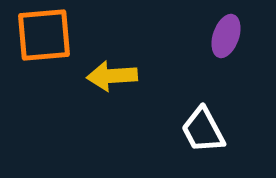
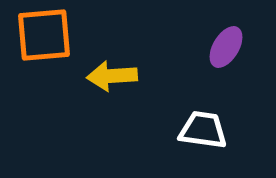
purple ellipse: moved 11 px down; rotated 12 degrees clockwise
white trapezoid: rotated 126 degrees clockwise
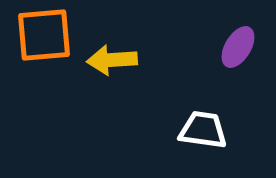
purple ellipse: moved 12 px right
yellow arrow: moved 16 px up
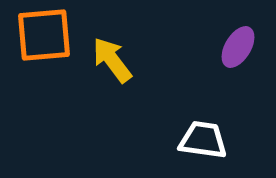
yellow arrow: rotated 57 degrees clockwise
white trapezoid: moved 10 px down
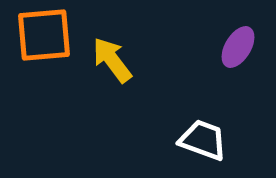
white trapezoid: rotated 12 degrees clockwise
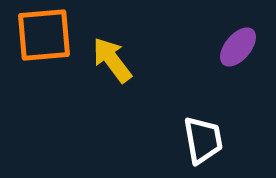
purple ellipse: rotated 9 degrees clockwise
white trapezoid: rotated 60 degrees clockwise
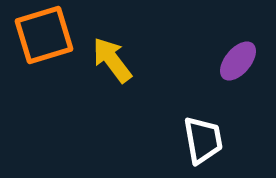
orange square: rotated 12 degrees counterclockwise
purple ellipse: moved 14 px down
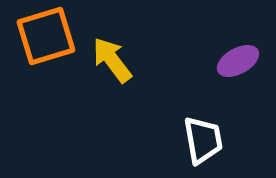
orange square: moved 2 px right, 1 px down
purple ellipse: rotated 21 degrees clockwise
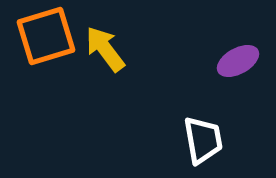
yellow arrow: moved 7 px left, 11 px up
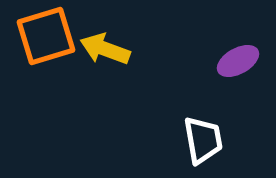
yellow arrow: rotated 33 degrees counterclockwise
